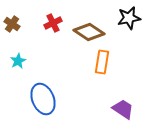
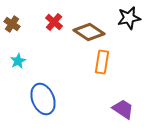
red cross: moved 1 px right, 1 px up; rotated 24 degrees counterclockwise
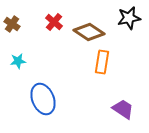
cyan star: rotated 21 degrees clockwise
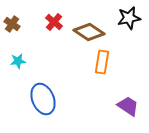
purple trapezoid: moved 5 px right, 3 px up
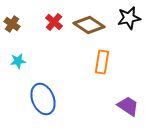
brown diamond: moved 7 px up
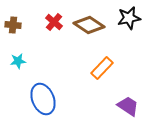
brown cross: moved 1 px right, 1 px down; rotated 28 degrees counterclockwise
orange rectangle: moved 6 px down; rotated 35 degrees clockwise
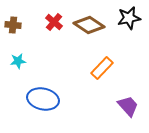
blue ellipse: rotated 56 degrees counterclockwise
purple trapezoid: rotated 15 degrees clockwise
